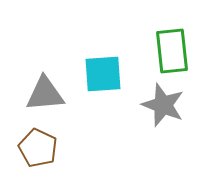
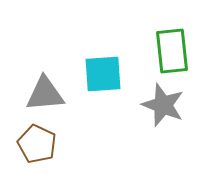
brown pentagon: moved 1 px left, 4 px up
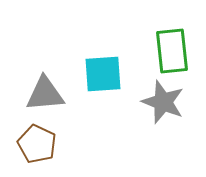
gray star: moved 3 px up
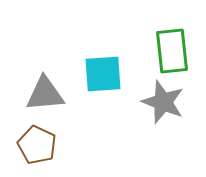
brown pentagon: moved 1 px down
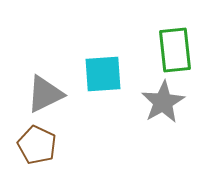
green rectangle: moved 3 px right, 1 px up
gray triangle: rotated 21 degrees counterclockwise
gray star: rotated 21 degrees clockwise
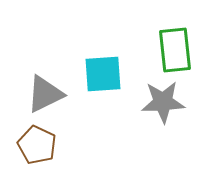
gray star: rotated 27 degrees clockwise
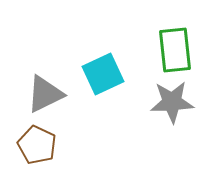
cyan square: rotated 21 degrees counterclockwise
gray star: moved 9 px right
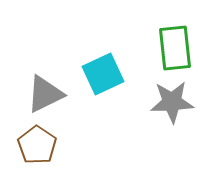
green rectangle: moved 2 px up
brown pentagon: rotated 9 degrees clockwise
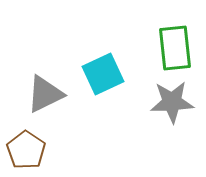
brown pentagon: moved 11 px left, 5 px down
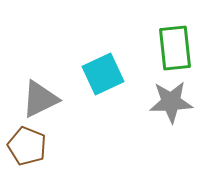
gray triangle: moved 5 px left, 5 px down
gray star: moved 1 px left
brown pentagon: moved 1 px right, 4 px up; rotated 12 degrees counterclockwise
